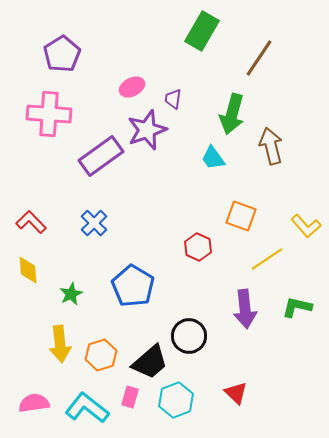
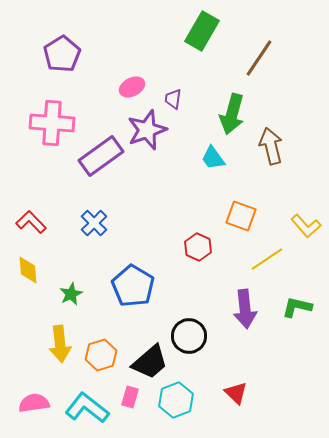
pink cross: moved 3 px right, 9 px down
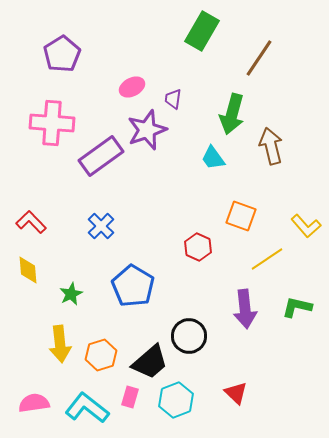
blue cross: moved 7 px right, 3 px down
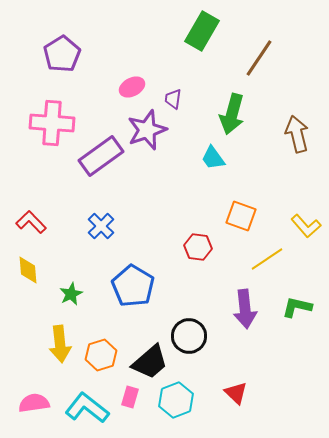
brown arrow: moved 26 px right, 12 px up
red hexagon: rotated 16 degrees counterclockwise
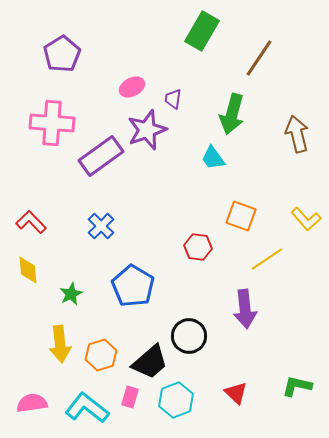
yellow L-shape: moved 7 px up
green L-shape: moved 79 px down
pink semicircle: moved 2 px left
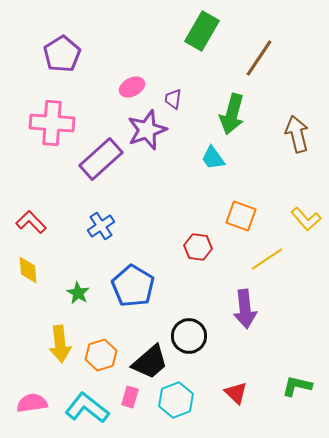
purple rectangle: moved 3 px down; rotated 6 degrees counterclockwise
blue cross: rotated 12 degrees clockwise
green star: moved 7 px right, 1 px up; rotated 15 degrees counterclockwise
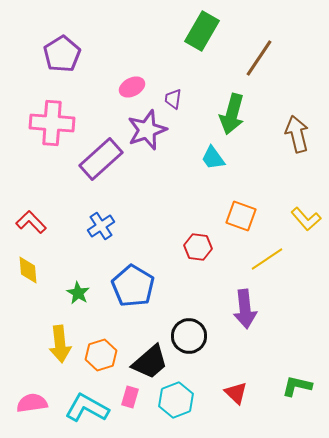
cyan L-shape: rotated 9 degrees counterclockwise
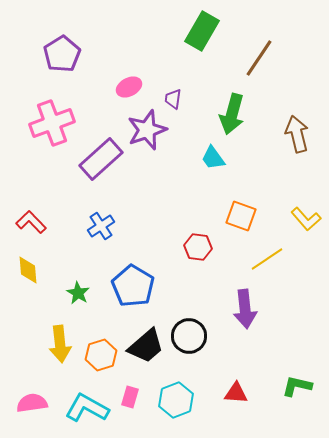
pink ellipse: moved 3 px left
pink cross: rotated 24 degrees counterclockwise
black trapezoid: moved 4 px left, 16 px up
red triangle: rotated 40 degrees counterclockwise
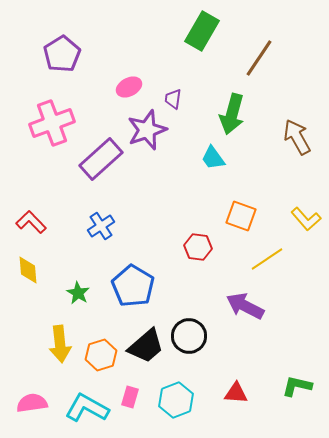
brown arrow: moved 3 px down; rotated 15 degrees counterclockwise
purple arrow: moved 3 px up; rotated 123 degrees clockwise
